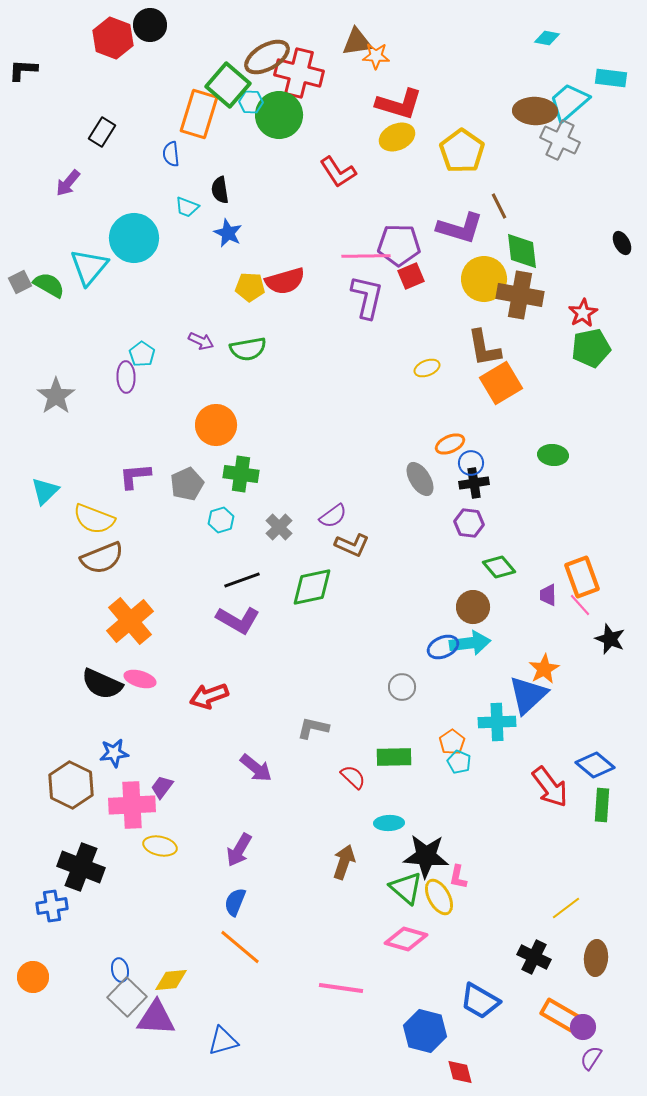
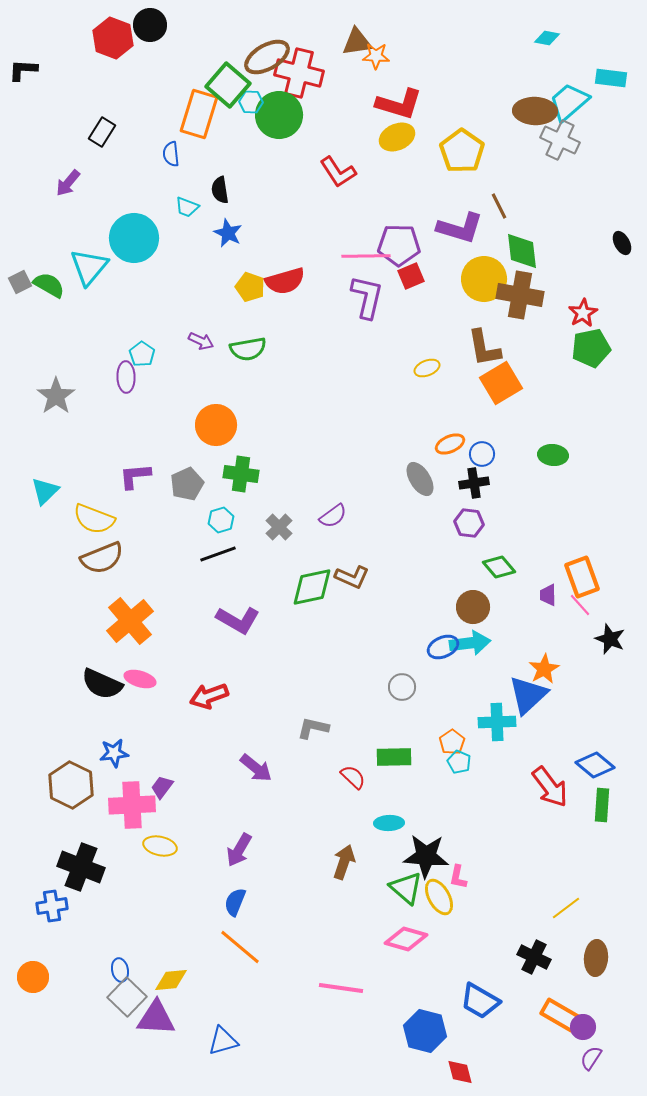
yellow pentagon at (250, 287): rotated 16 degrees clockwise
blue circle at (471, 463): moved 11 px right, 9 px up
brown L-shape at (352, 545): moved 32 px down
black line at (242, 580): moved 24 px left, 26 px up
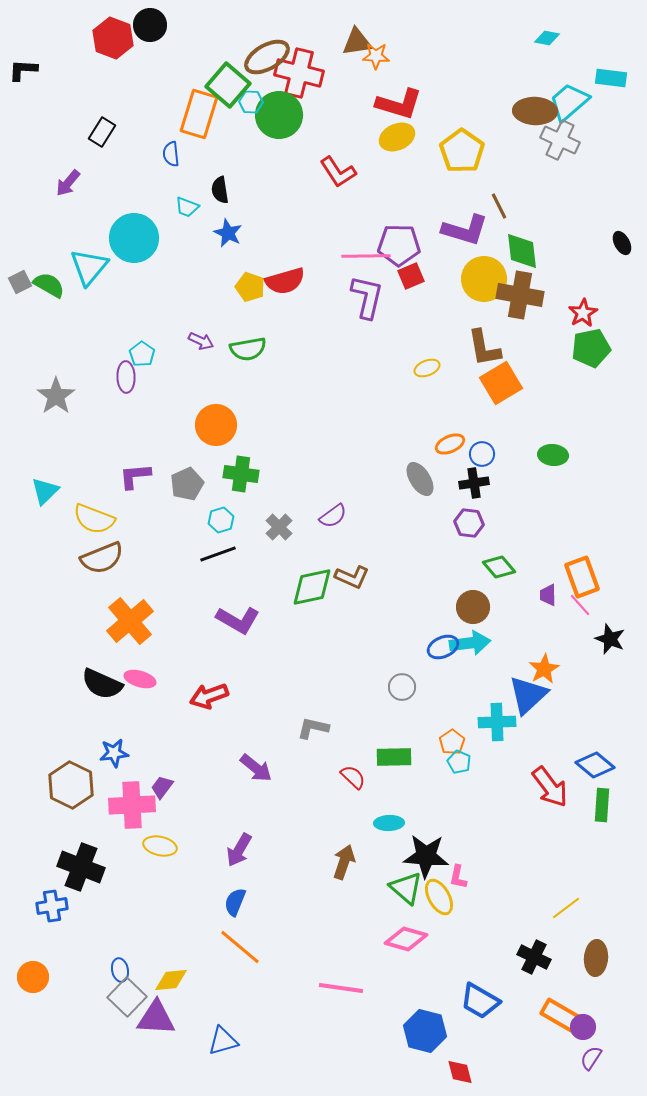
purple L-shape at (460, 228): moved 5 px right, 2 px down
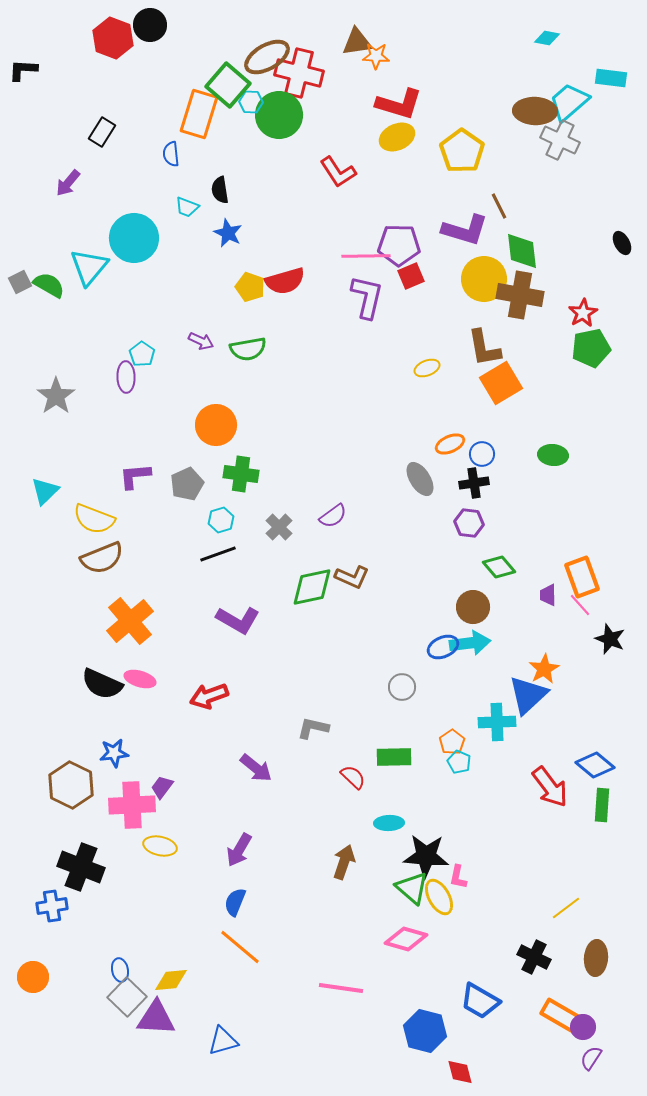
green triangle at (406, 888): moved 6 px right
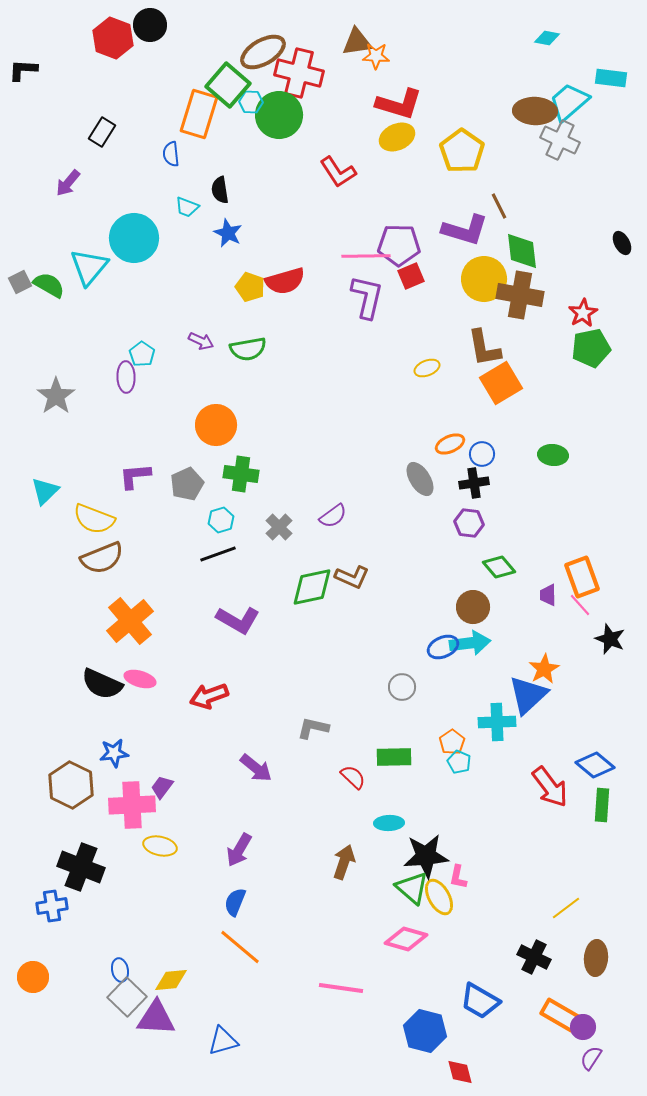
brown ellipse at (267, 57): moved 4 px left, 5 px up
black star at (426, 856): rotated 9 degrees counterclockwise
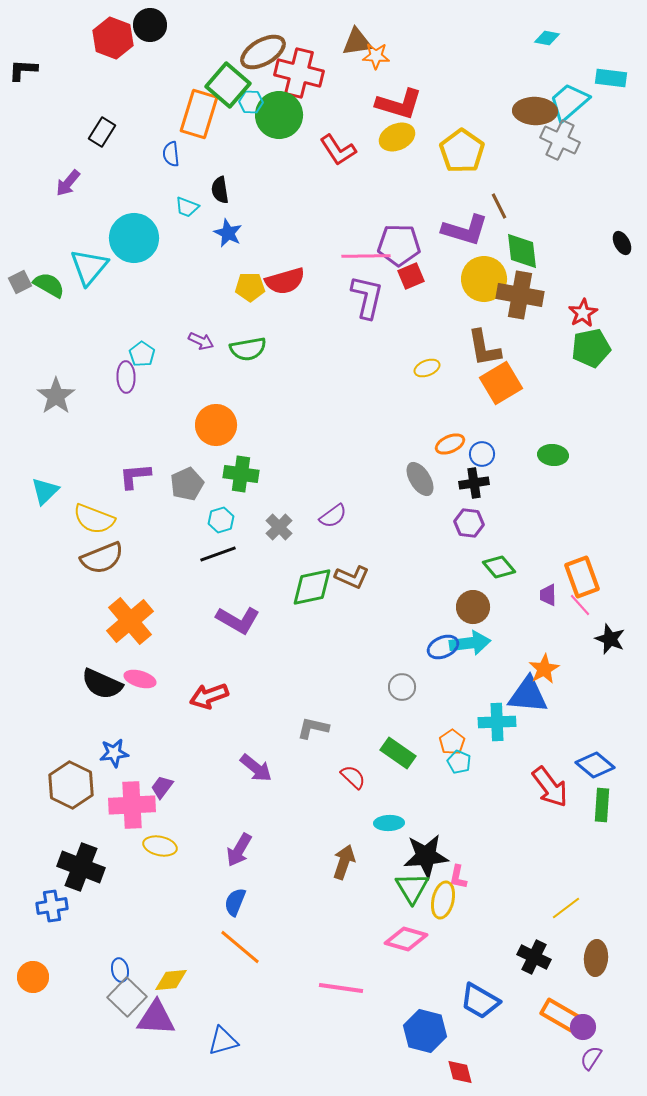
red L-shape at (338, 172): moved 22 px up
yellow pentagon at (250, 287): rotated 20 degrees counterclockwise
blue triangle at (528, 695): rotated 48 degrees clockwise
green rectangle at (394, 757): moved 4 px right, 4 px up; rotated 36 degrees clockwise
green triangle at (412, 888): rotated 18 degrees clockwise
yellow ellipse at (439, 897): moved 4 px right, 3 px down; rotated 42 degrees clockwise
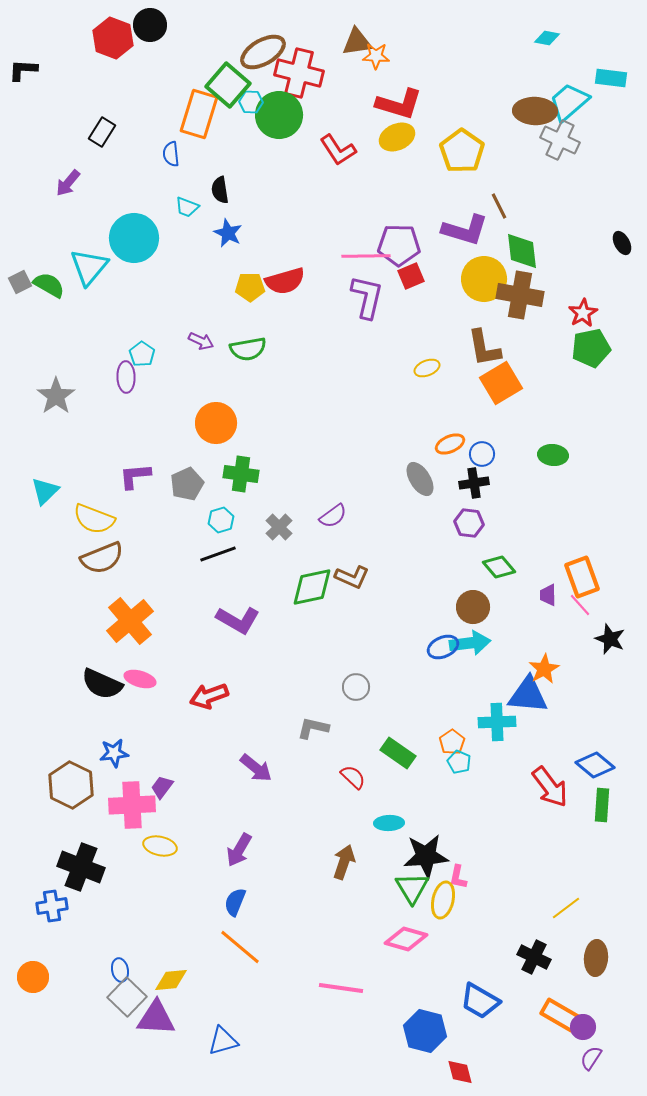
orange circle at (216, 425): moved 2 px up
gray circle at (402, 687): moved 46 px left
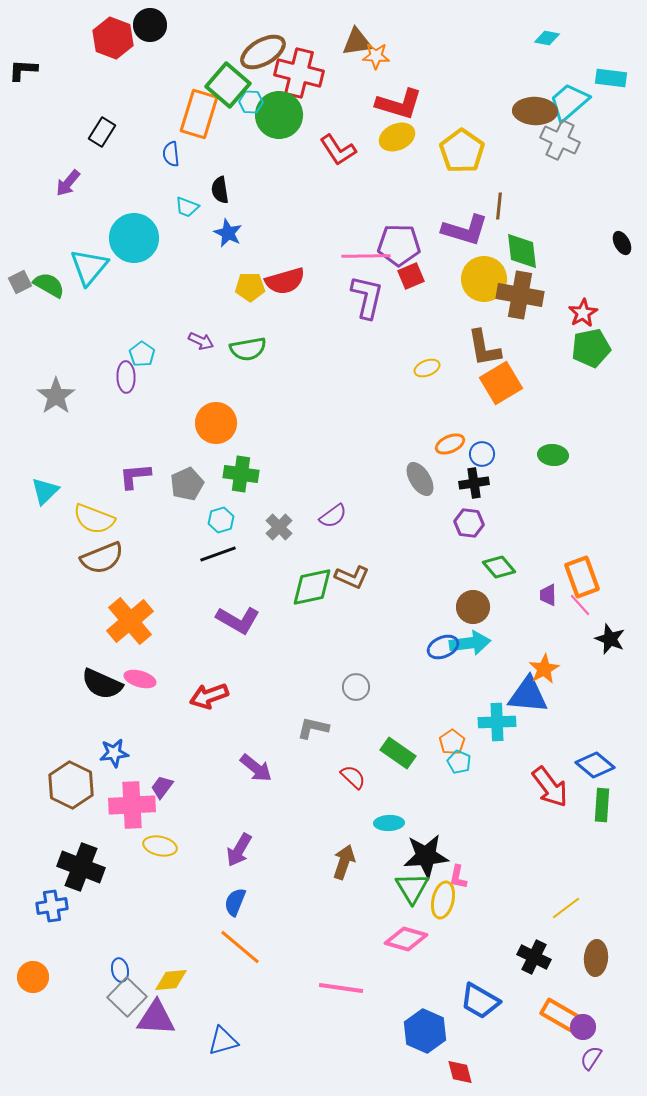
brown line at (499, 206): rotated 32 degrees clockwise
blue hexagon at (425, 1031): rotated 9 degrees clockwise
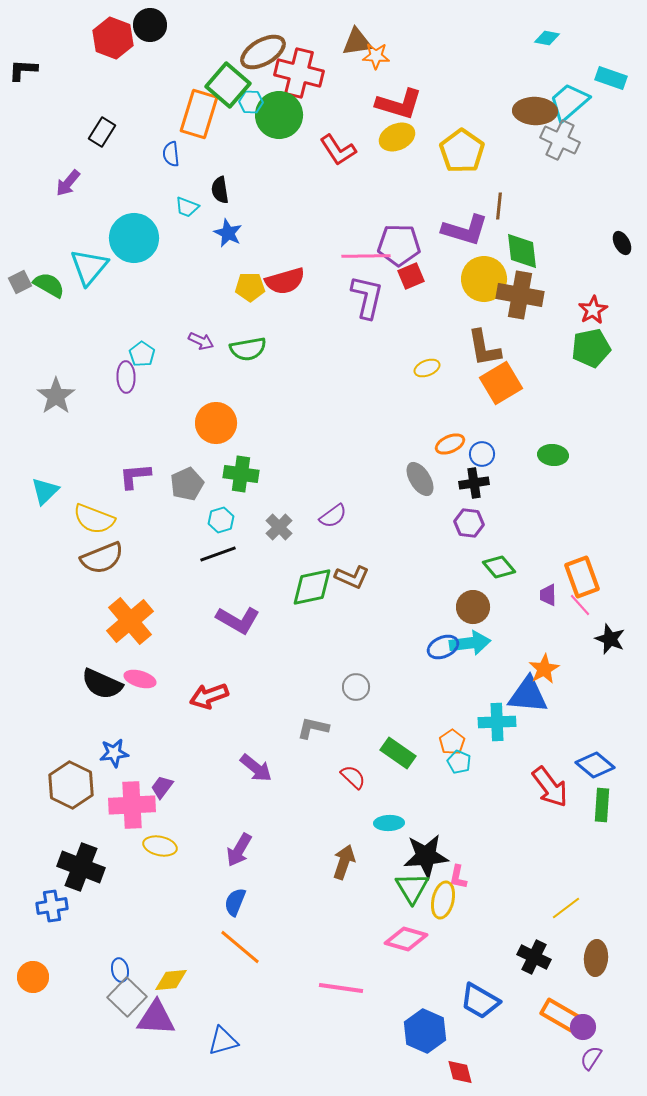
cyan rectangle at (611, 78): rotated 12 degrees clockwise
red star at (583, 313): moved 10 px right, 3 px up
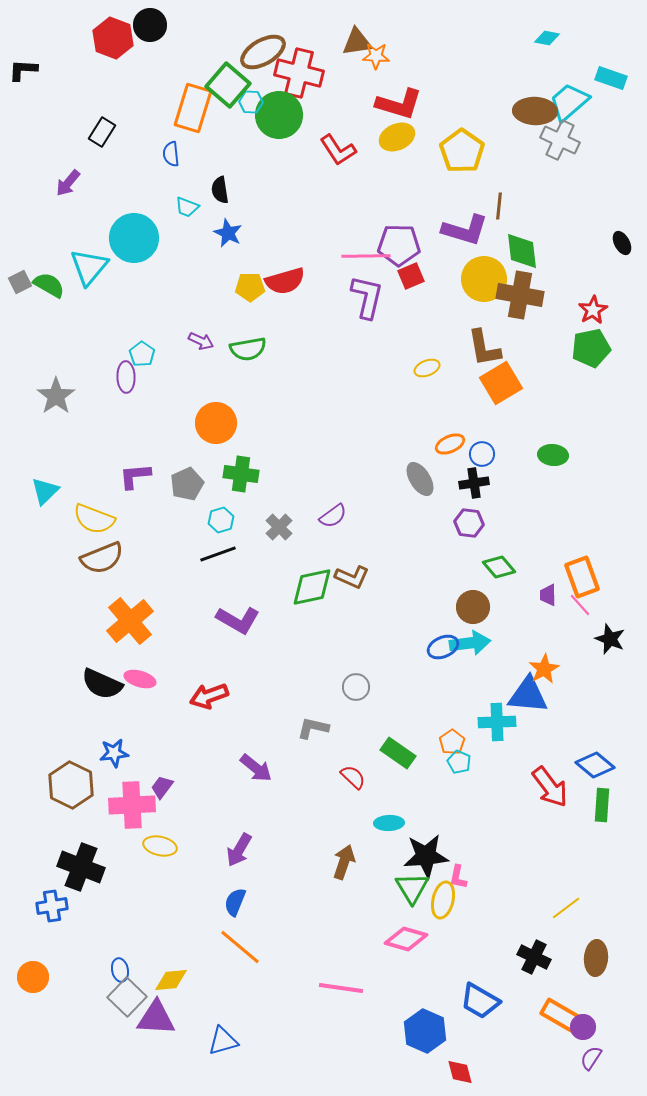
orange rectangle at (199, 114): moved 6 px left, 6 px up
